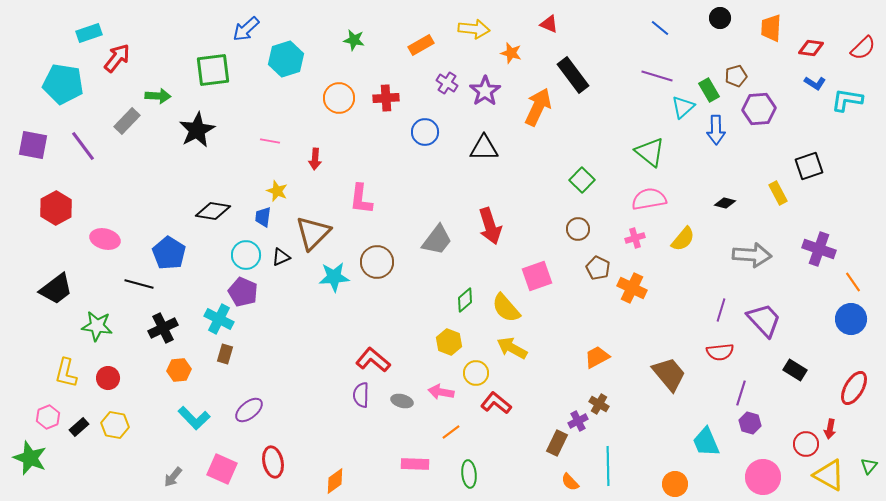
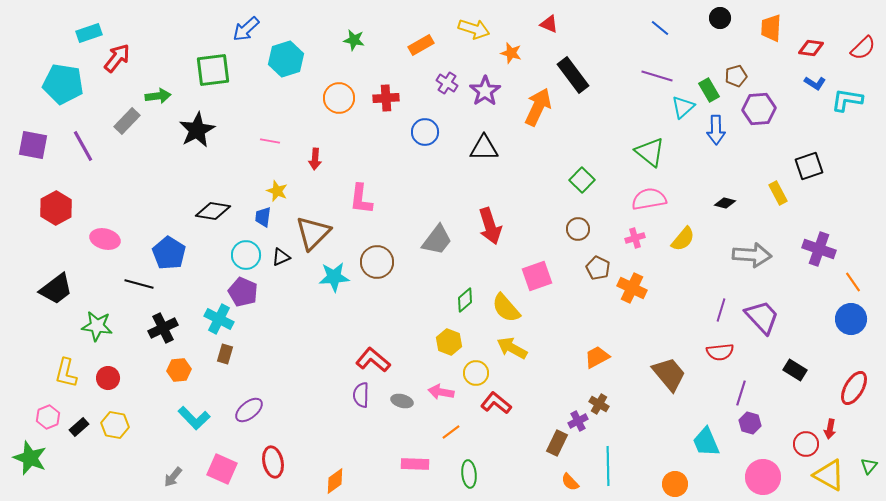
yellow arrow at (474, 29): rotated 12 degrees clockwise
green arrow at (158, 96): rotated 10 degrees counterclockwise
purple line at (83, 146): rotated 8 degrees clockwise
purple trapezoid at (764, 320): moved 2 px left, 3 px up
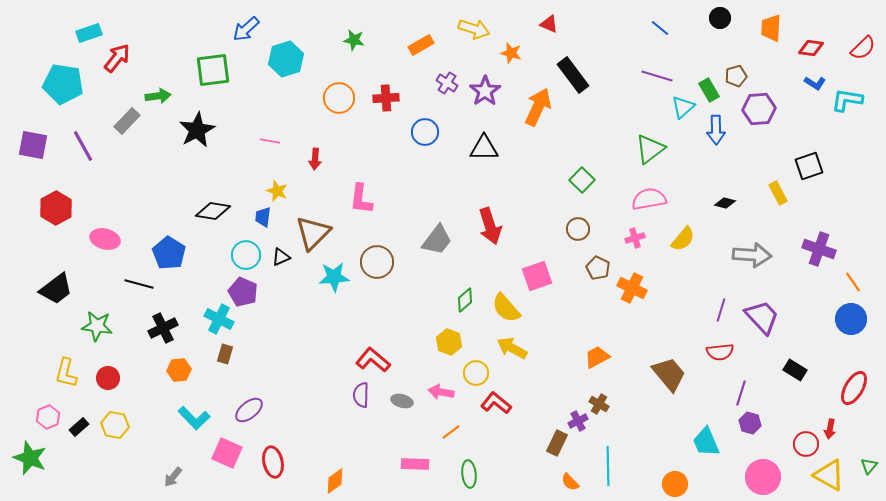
green triangle at (650, 152): moved 3 px up; rotated 44 degrees clockwise
pink square at (222, 469): moved 5 px right, 16 px up
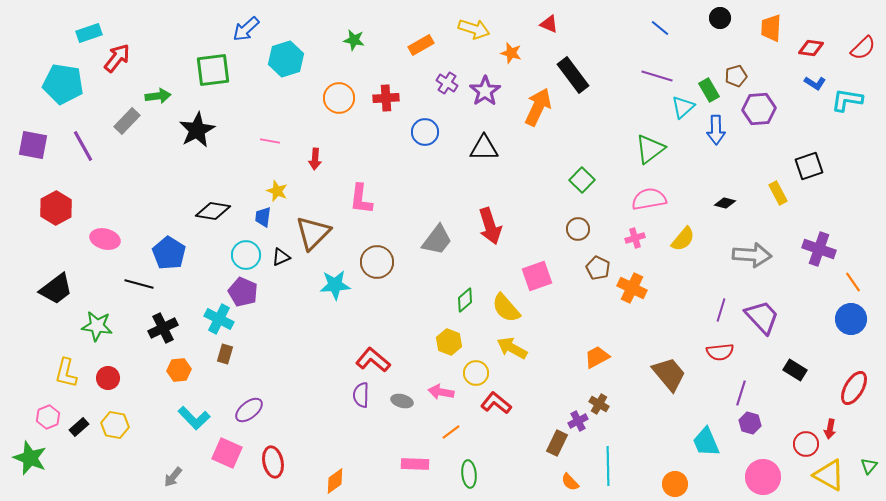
cyan star at (334, 277): moved 1 px right, 8 px down
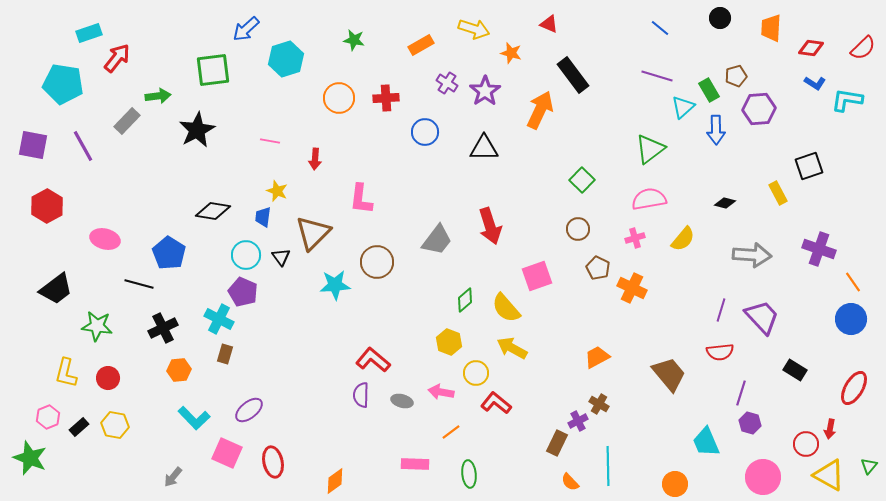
orange arrow at (538, 107): moved 2 px right, 3 px down
red hexagon at (56, 208): moved 9 px left, 2 px up
black triangle at (281, 257): rotated 42 degrees counterclockwise
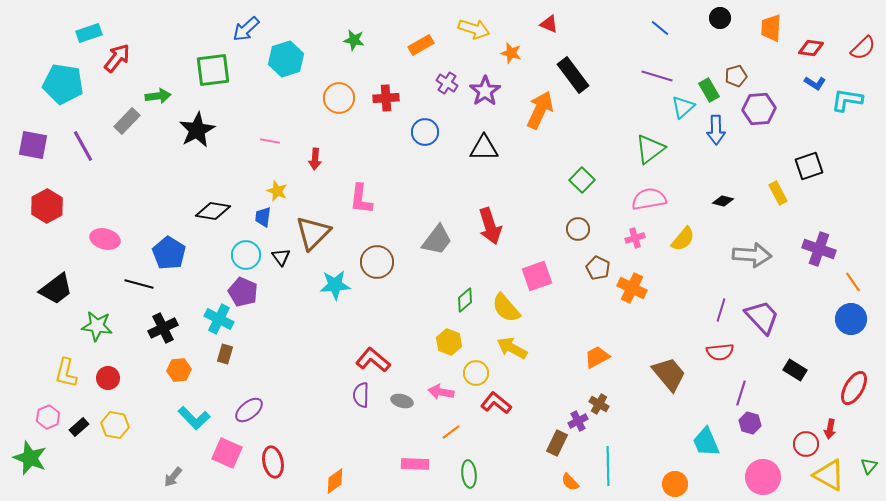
black diamond at (725, 203): moved 2 px left, 2 px up
